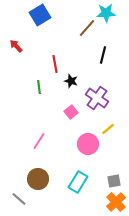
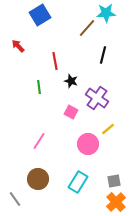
red arrow: moved 2 px right
red line: moved 3 px up
pink square: rotated 24 degrees counterclockwise
gray line: moved 4 px left; rotated 14 degrees clockwise
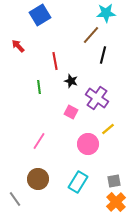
brown line: moved 4 px right, 7 px down
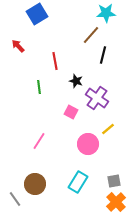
blue square: moved 3 px left, 1 px up
black star: moved 5 px right
brown circle: moved 3 px left, 5 px down
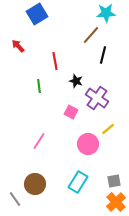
green line: moved 1 px up
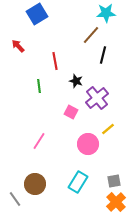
purple cross: rotated 15 degrees clockwise
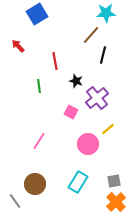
gray line: moved 2 px down
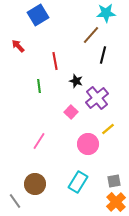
blue square: moved 1 px right, 1 px down
pink square: rotated 16 degrees clockwise
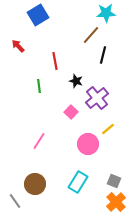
gray square: rotated 32 degrees clockwise
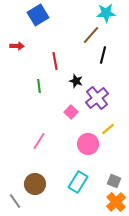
red arrow: moved 1 px left; rotated 136 degrees clockwise
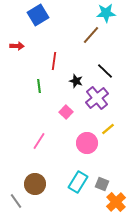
black line: moved 2 px right, 16 px down; rotated 60 degrees counterclockwise
red line: moved 1 px left; rotated 18 degrees clockwise
pink square: moved 5 px left
pink circle: moved 1 px left, 1 px up
gray square: moved 12 px left, 3 px down
gray line: moved 1 px right
